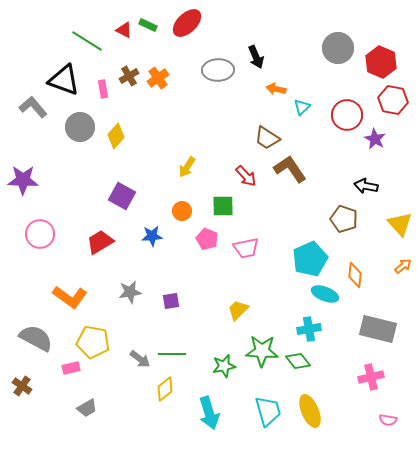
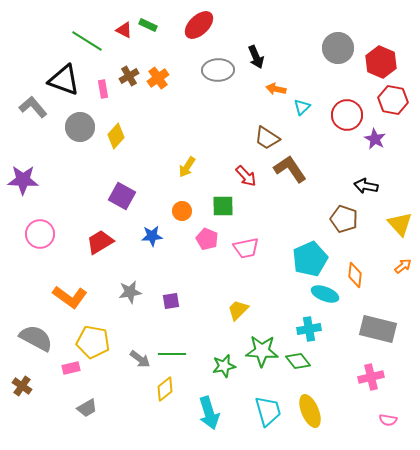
red ellipse at (187, 23): moved 12 px right, 2 px down
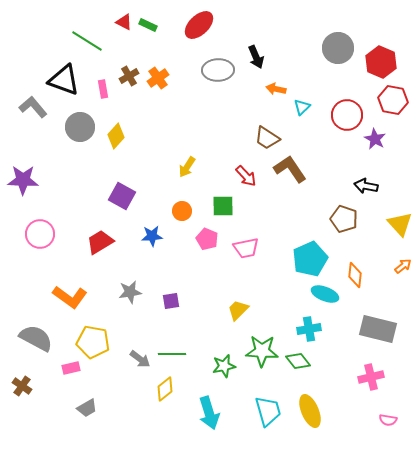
red triangle at (124, 30): moved 8 px up
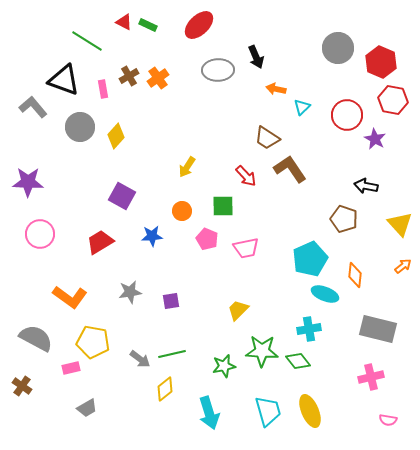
purple star at (23, 180): moved 5 px right, 2 px down
green line at (172, 354): rotated 12 degrees counterclockwise
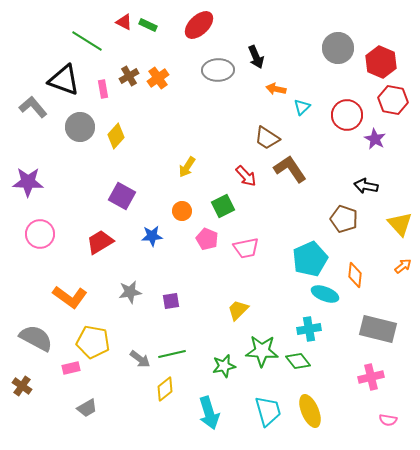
green square at (223, 206): rotated 25 degrees counterclockwise
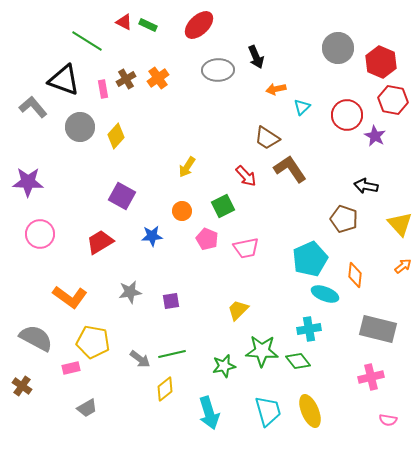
brown cross at (129, 76): moved 3 px left, 3 px down
orange arrow at (276, 89): rotated 24 degrees counterclockwise
purple star at (375, 139): moved 3 px up
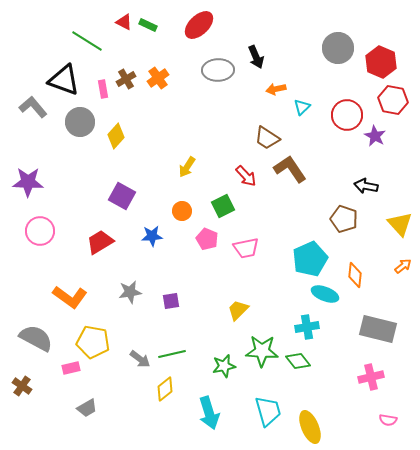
gray circle at (80, 127): moved 5 px up
pink circle at (40, 234): moved 3 px up
cyan cross at (309, 329): moved 2 px left, 2 px up
yellow ellipse at (310, 411): moved 16 px down
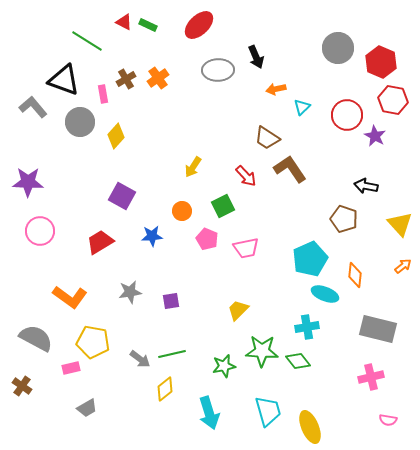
pink rectangle at (103, 89): moved 5 px down
yellow arrow at (187, 167): moved 6 px right
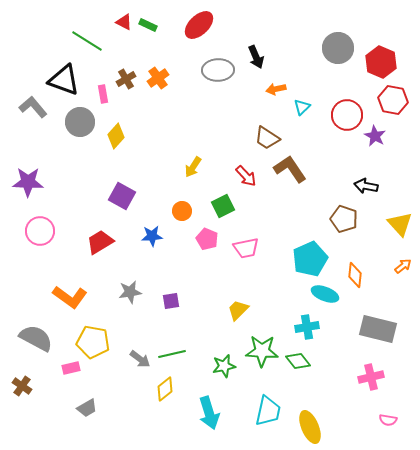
cyan trapezoid at (268, 411): rotated 28 degrees clockwise
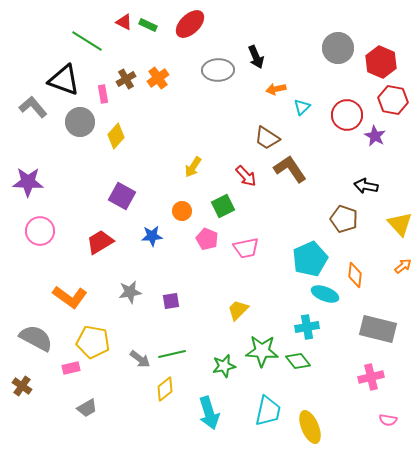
red ellipse at (199, 25): moved 9 px left, 1 px up
